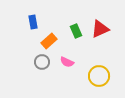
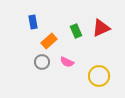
red triangle: moved 1 px right, 1 px up
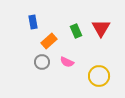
red triangle: rotated 36 degrees counterclockwise
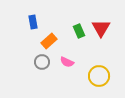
green rectangle: moved 3 px right
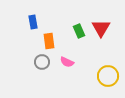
orange rectangle: rotated 56 degrees counterclockwise
yellow circle: moved 9 px right
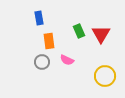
blue rectangle: moved 6 px right, 4 px up
red triangle: moved 6 px down
pink semicircle: moved 2 px up
yellow circle: moved 3 px left
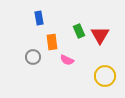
red triangle: moved 1 px left, 1 px down
orange rectangle: moved 3 px right, 1 px down
gray circle: moved 9 px left, 5 px up
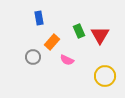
orange rectangle: rotated 49 degrees clockwise
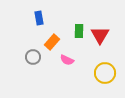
green rectangle: rotated 24 degrees clockwise
yellow circle: moved 3 px up
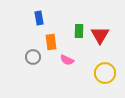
orange rectangle: moved 1 px left; rotated 49 degrees counterclockwise
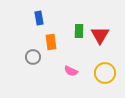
pink semicircle: moved 4 px right, 11 px down
